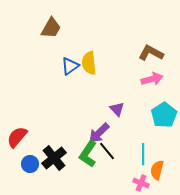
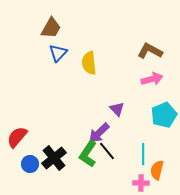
brown L-shape: moved 1 px left, 2 px up
blue triangle: moved 12 px left, 13 px up; rotated 12 degrees counterclockwise
cyan pentagon: rotated 10 degrees clockwise
pink cross: rotated 21 degrees counterclockwise
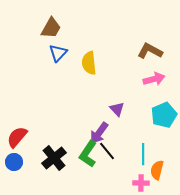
pink arrow: moved 2 px right
purple arrow: rotated 10 degrees counterclockwise
blue circle: moved 16 px left, 2 px up
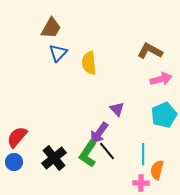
pink arrow: moved 7 px right
